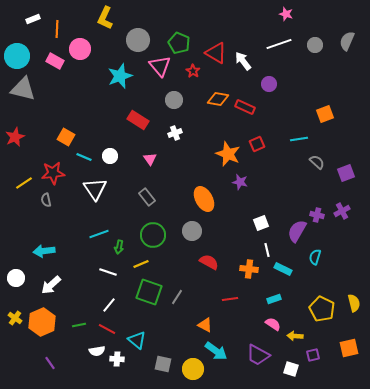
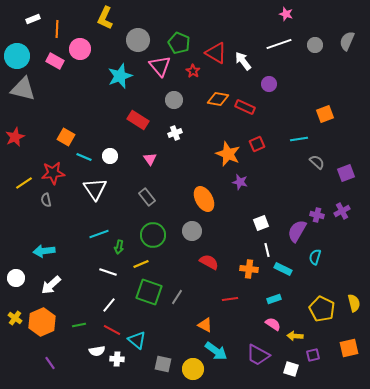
red line at (107, 329): moved 5 px right, 1 px down
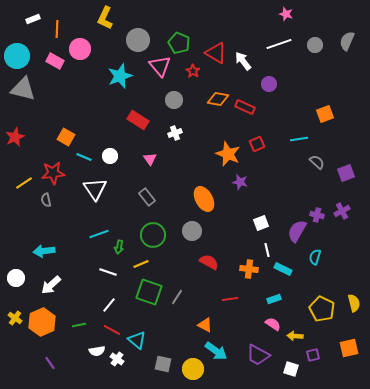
white cross at (117, 359): rotated 32 degrees clockwise
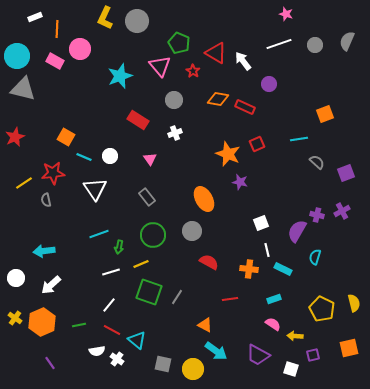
white rectangle at (33, 19): moved 2 px right, 2 px up
gray circle at (138, 40): moved 1 px left, 19 px up
white line at (108, 272): moved 3 px right; rotated 36 degrees counterclockwise
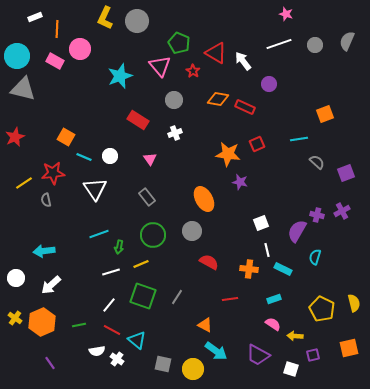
orange star at (228, 154): rotated 15 degrees counterclockwise
green square at (149, 292): moved 6 px left, 4 px down
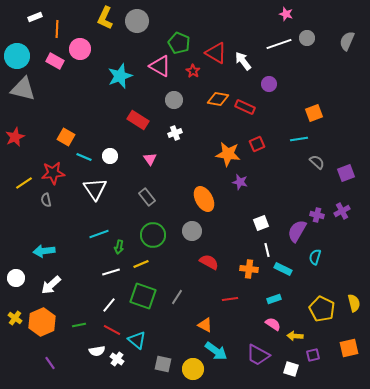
gray circle at (315, 45): moved 8 px left, 7 px up
pink triangle at (160, 66): rotated 20 degrees counterclockwise
orange square at (325, 114): moved 11 px left, 1 px up
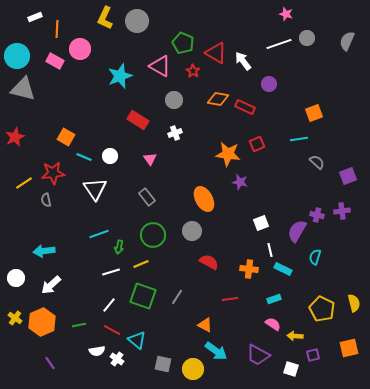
green pentagon at (179, 43): moved 4 px right
purple square at (346, 173): moved 2 px right, 3 px down
purple cross at (342, 211): rotated 21 degrees clockwise
white line at (267, 250): moved 3 px right
